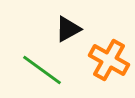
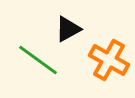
green line: moved 4 px left, 10 px up
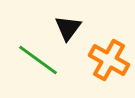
black triangle: moved 1 px up; rotated 24 degrees counterclockwise
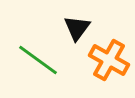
black triangle: moved 9 px right
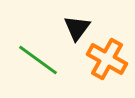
orange cross: moved 2 px left, 1 px up
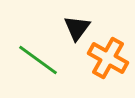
orange cross: moved 1 px right, 1 px up
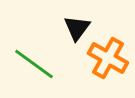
green line: moved 4 px left, 4 px down
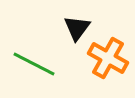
green line: rotated 9 degrees counterclockwise
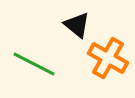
black triangle: moved 3 px up; rotated 28 degrees counterclockwise
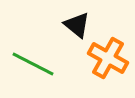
green line: moved 1 px left
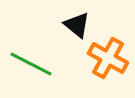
green line: moved 2 px left
